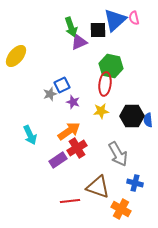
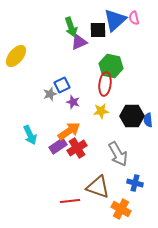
purple rectangle: moved 14 px up
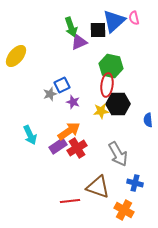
blue triangle: moved 1 px left, 1 px down
red ellipse: moved 2 px right, 1 px down
black hexagon: moved 14 px left, 12 px up
orange cross: moved 3 px right, 1 px down
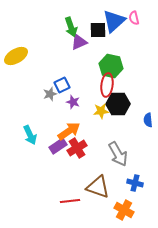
yellow ellipse: rotated 20 degrees clockwise
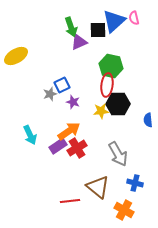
brown triangle: rotated 20 degrees clockwise
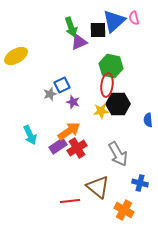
blue cross: moved 5 px right
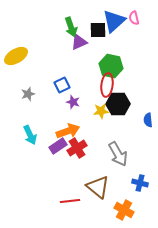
gray star: moved 22 px left
orange arrow: moved 1 px left; rotated 15 degrees clockwise
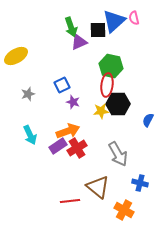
blue semicircle: rotated 32 degrees clockwise
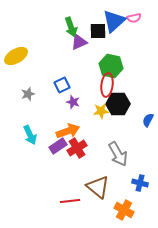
pink semicircle: rotated 88 degrees counterclockwise
black square: moved 1 px down
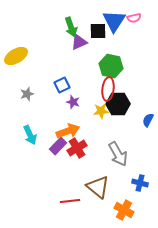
blue triangle: rotated 15 degrees counterclockwise
red ellipse: moved 1 px right, 4 px down
gray star: moved 1 px left
purple rectangle: rotated 12 degrees counterclockwise
